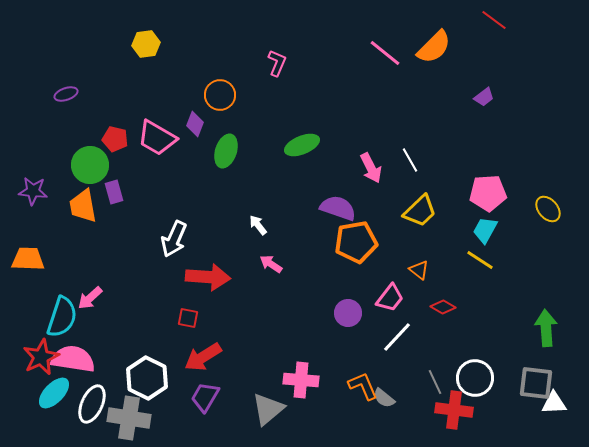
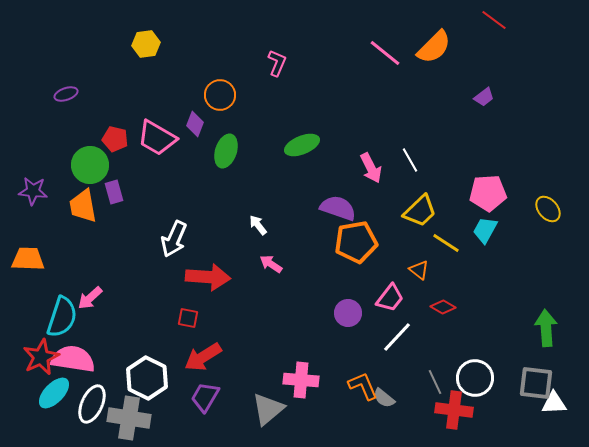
yellow line at (480, 260): moved 34 px left, 17 px up
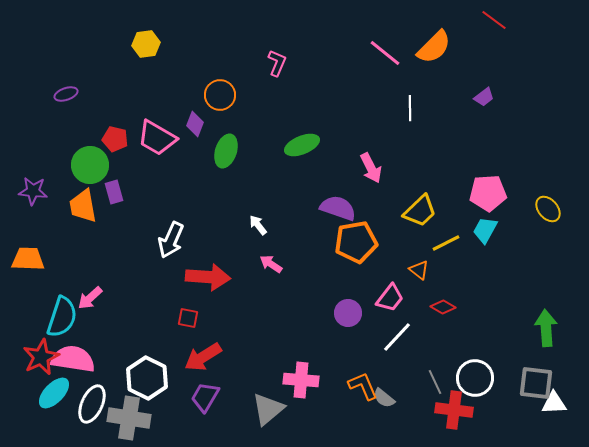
white line at (410, 160): moved 52 px up; rotated 30 degrees clockwise
white arrow at (174, 239): moved 3 px left, 1 px down
yellow line at (446, 243): rotated 60 degrees counterclockwise
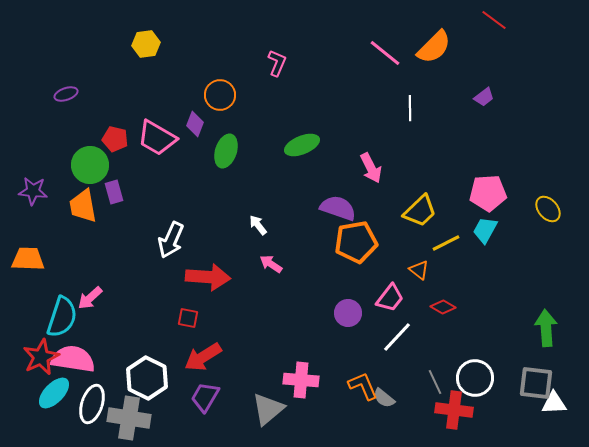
white ellipse at (92, 404): rotated 6 degrees counterclockwise
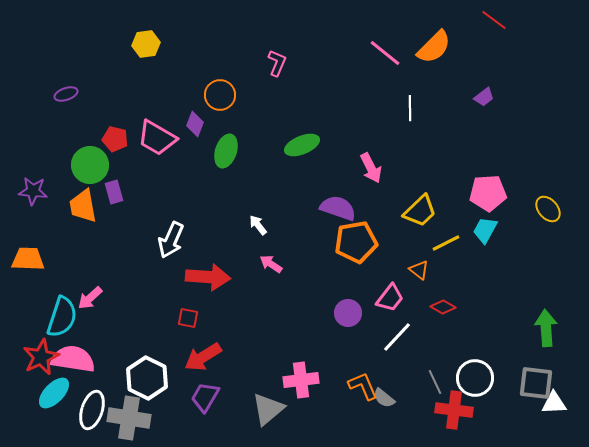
pink cross at (301, 380): rotated 12 degrees counterclockwise
white ellipse at (92, 404): moved 6 px down
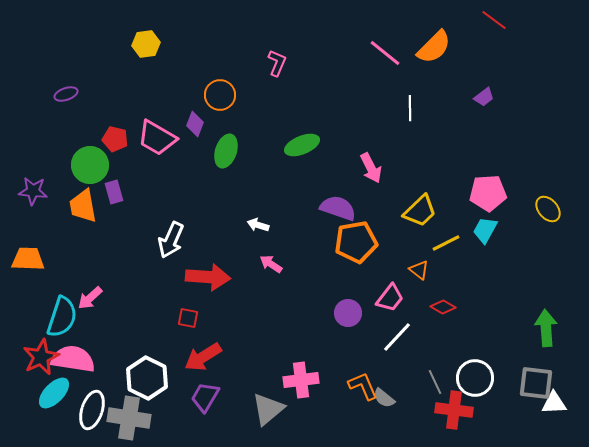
white arrow at (258, 225): rotated 35 degrees counterclockwise
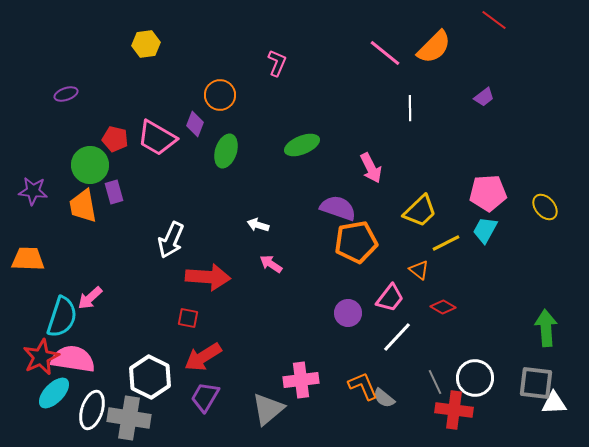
yellow ellipse at (548, 209): moved 3 px left, 2 px up
white hexagon at (147, 378): moved 3 px right, 1 px up
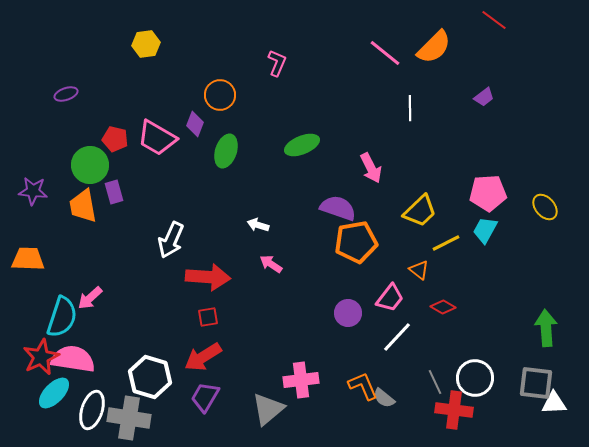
red square at (188, 318): moved 20 px right, 1 px up; rotated 20 degrees counterclockwise
white hexagon at (150, 377): rotated 9 degrees counterclockwise
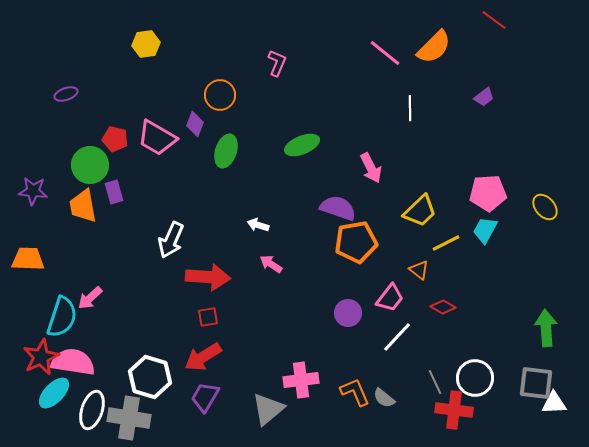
pink semicircle at (73, 359): moved 3 px down
orange L-shape at (363, 386): moved 8 px left, 6 px down
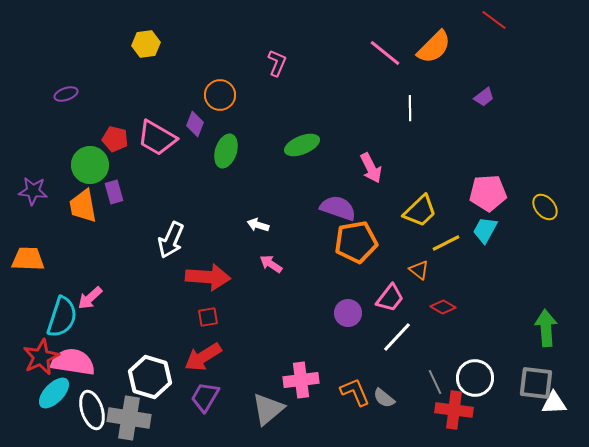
white ellipse at (92, 410): rotated 36 degrees counterclockwise
